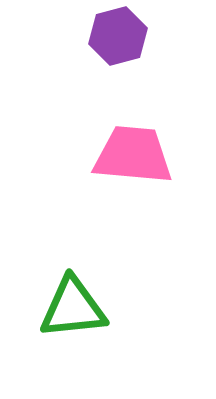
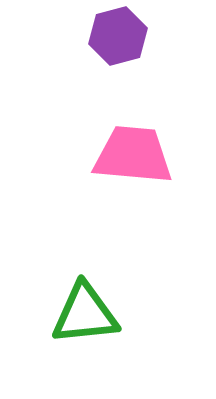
green triangle: moved 12 px right, 6 px down
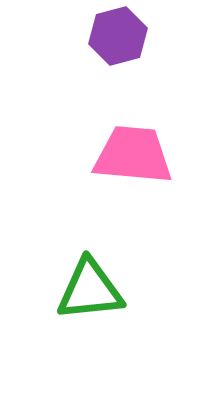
green triangle: moved 5 px right, 24 px up
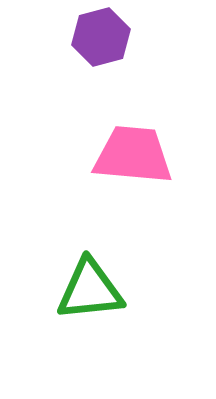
purple hexagon: moved 17 px left, 1 px down
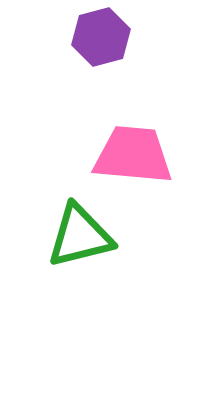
green triangle: moved 10 px left, 54 px up; rotated 8 degrees counterclockwise
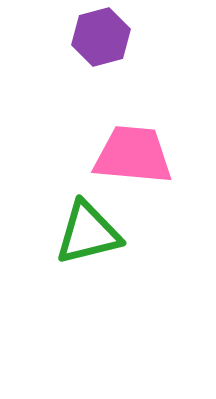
green triangle: moved 8 px right, 3 px up
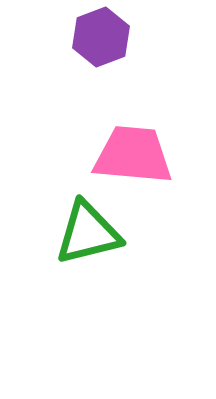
purple hexagon: rotated 6 degrees counterclockwise
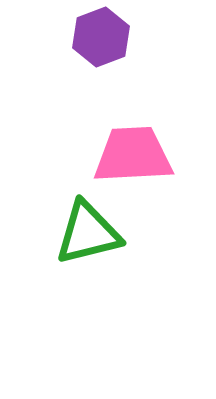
pink trapezoid: rotated 8 degrees counterclockwise
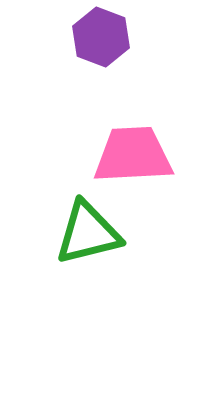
purple hexagon: rotated 18 degrees counterclockwise
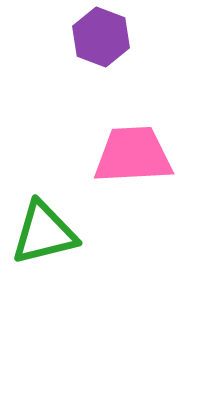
green triangle: moved 44 px left
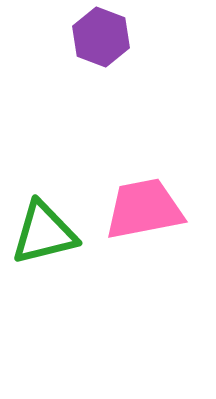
pink trapezoid: moved 11 px right, 54 px down; rotated 8 degrees counterclockwise
